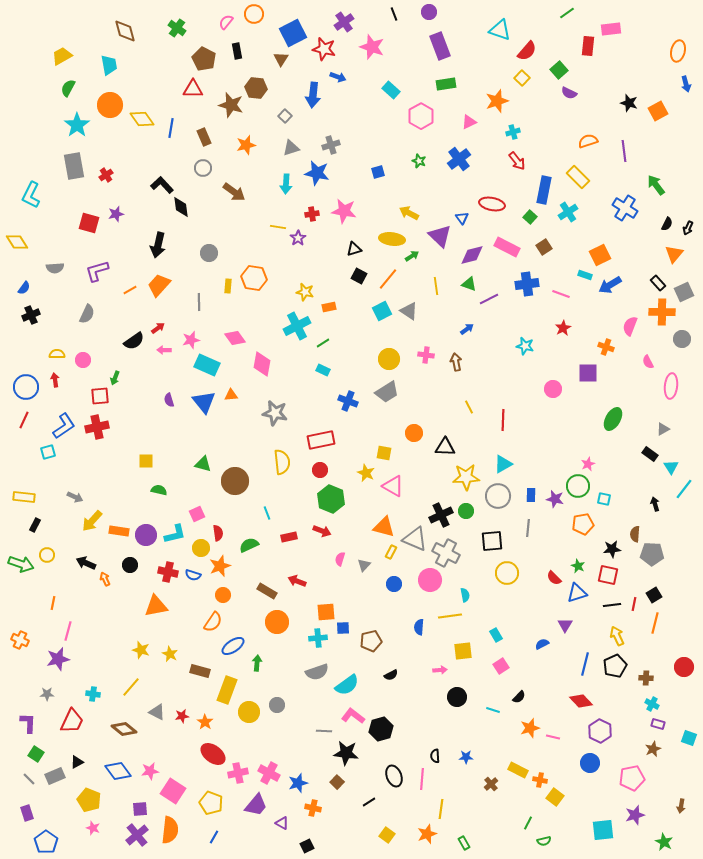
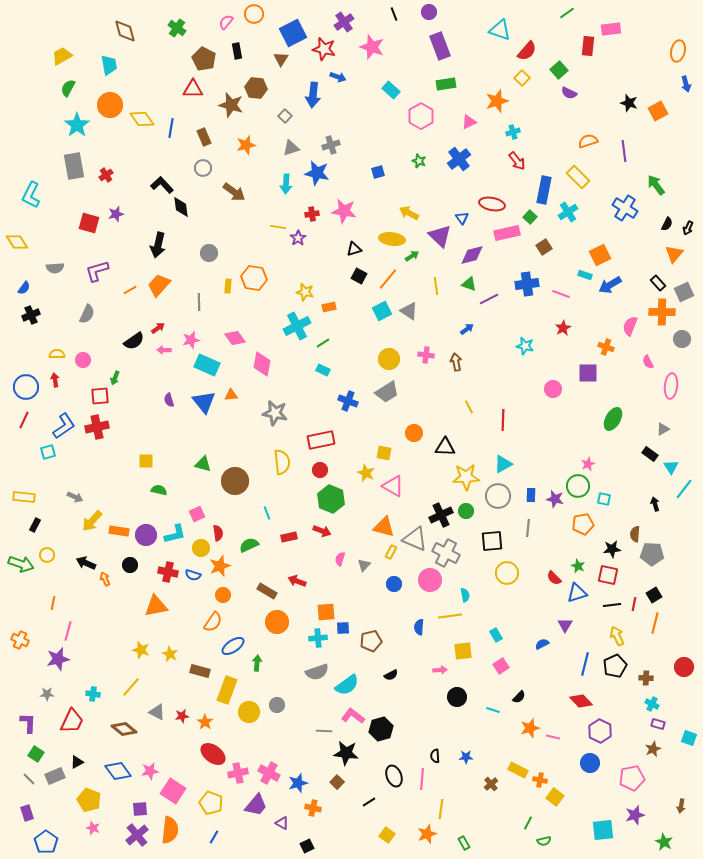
pink rectangle at (507, 247): moved 14 px up; rotated 40 degrees counterclockwise
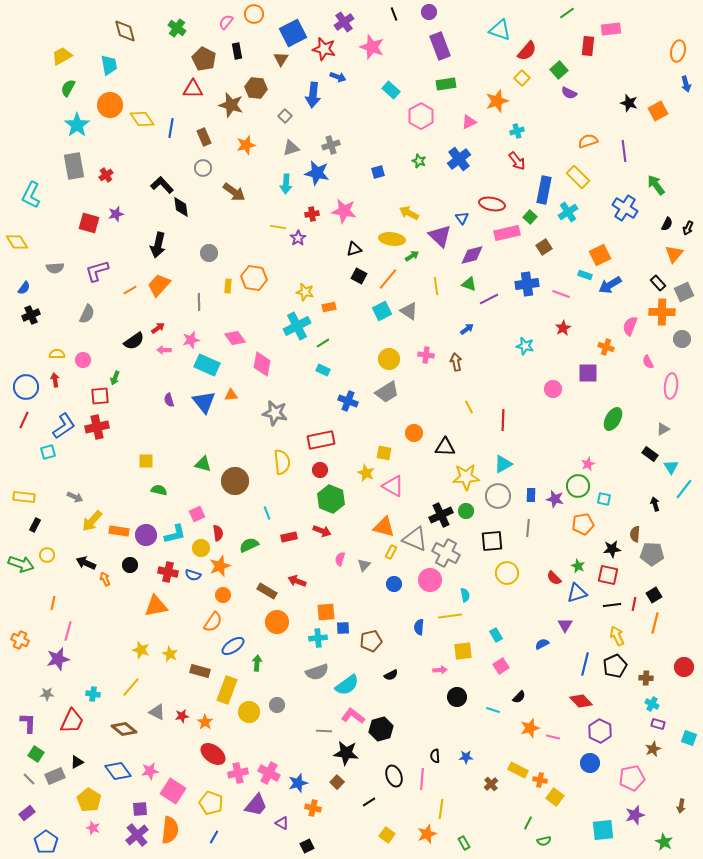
cyan cross at (513, 132): moved 4 px right, 1 px up
yellow pentagon at (89, 800): rotated 10 degrees clockwise
purple rectangle at (27, 813): rotated 70 degrees clockwise
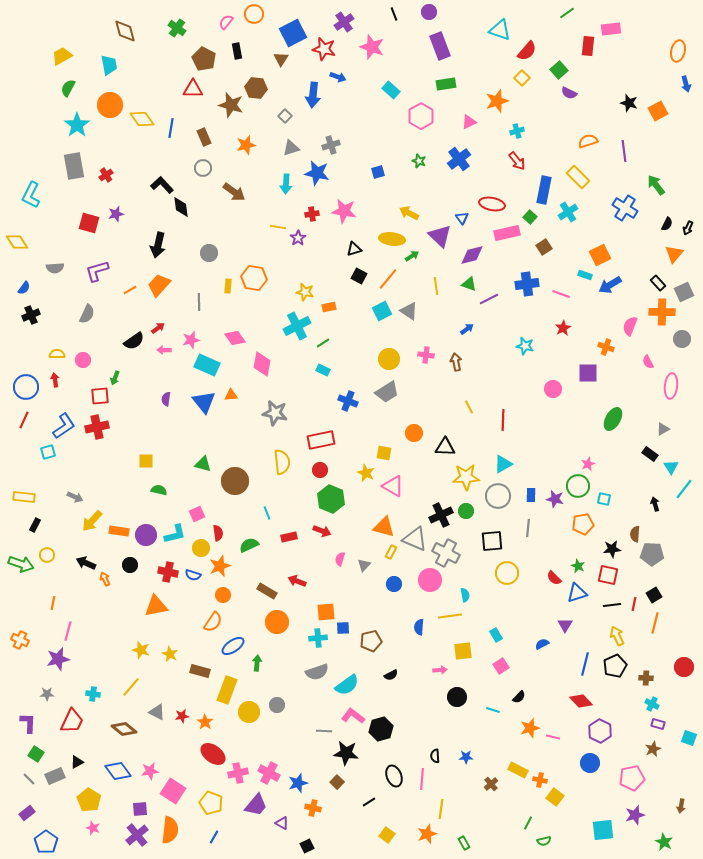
purple semicircle at (169, 400): moved 3 px left, 1 px up; rotated 24 degrees clockwise
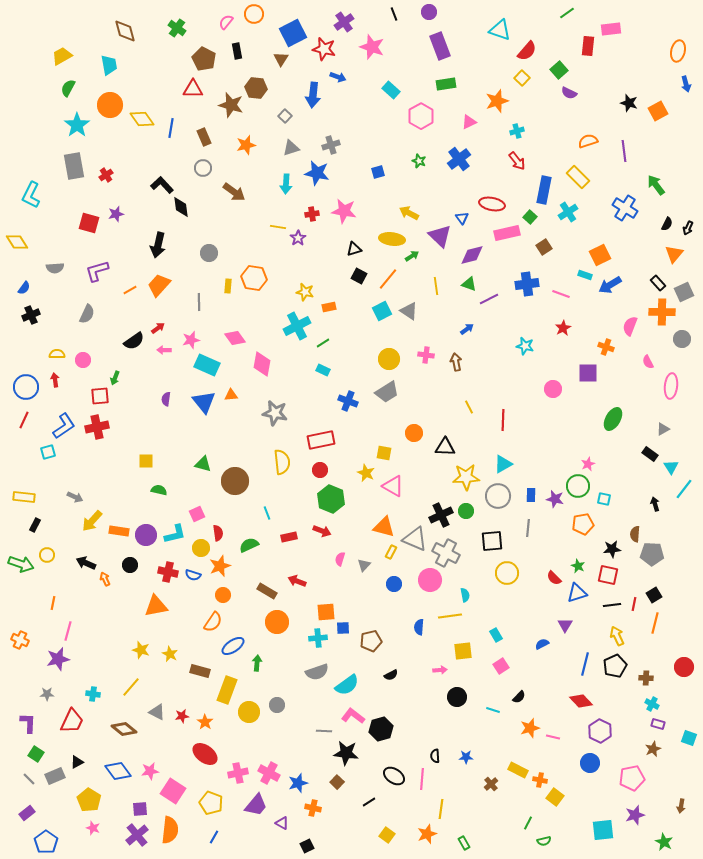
red ellipse at (213, 754): moved 8 px left
black ellipse at (394, 776): rotated 35 degrees counterclockwise
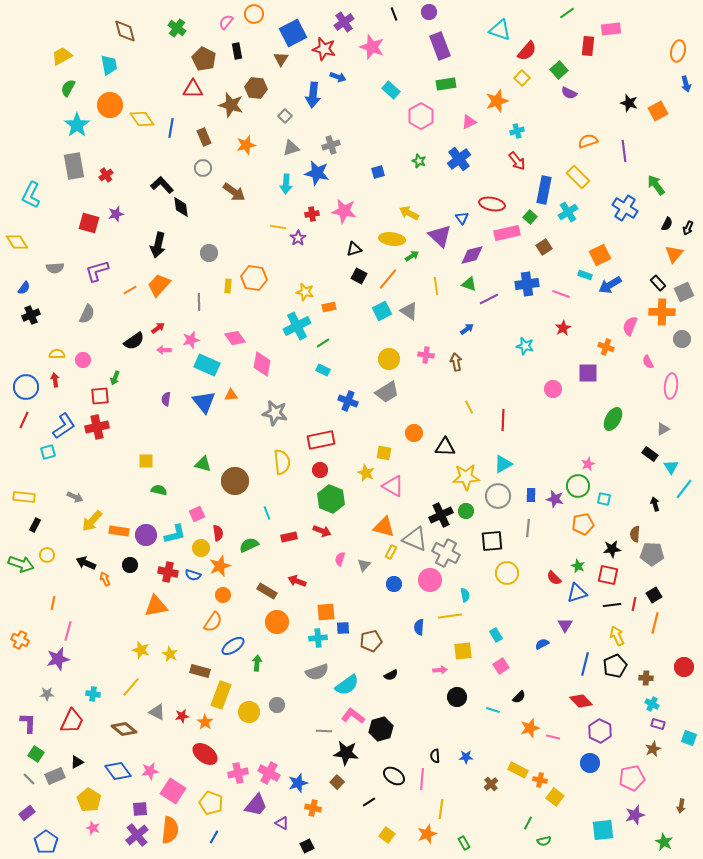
yellow rectangle at (227, 690): moved 6 px left, 5 px down
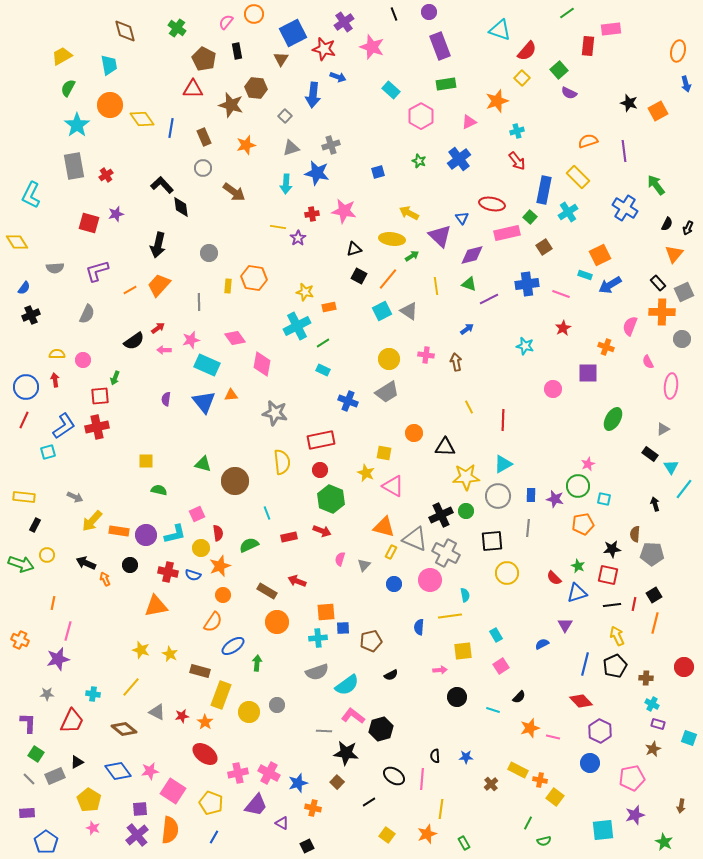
purple rectangle at (27, 813): rotated 35 degrees clockwise
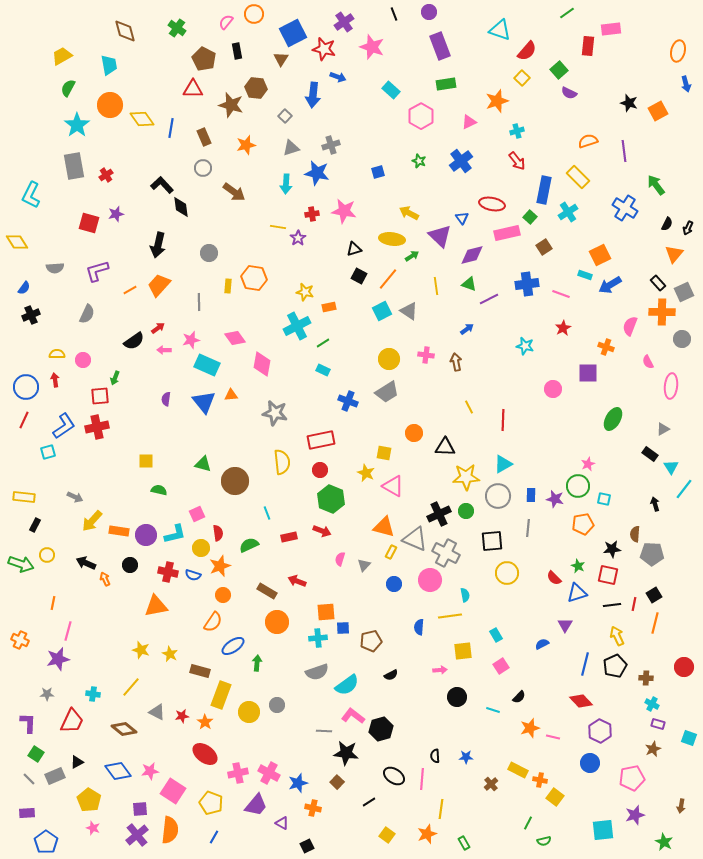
blue cross at (459, 159): moved 2 px right, 2 px down
black cross at (441, 515): moved 2 px left, 1 px up
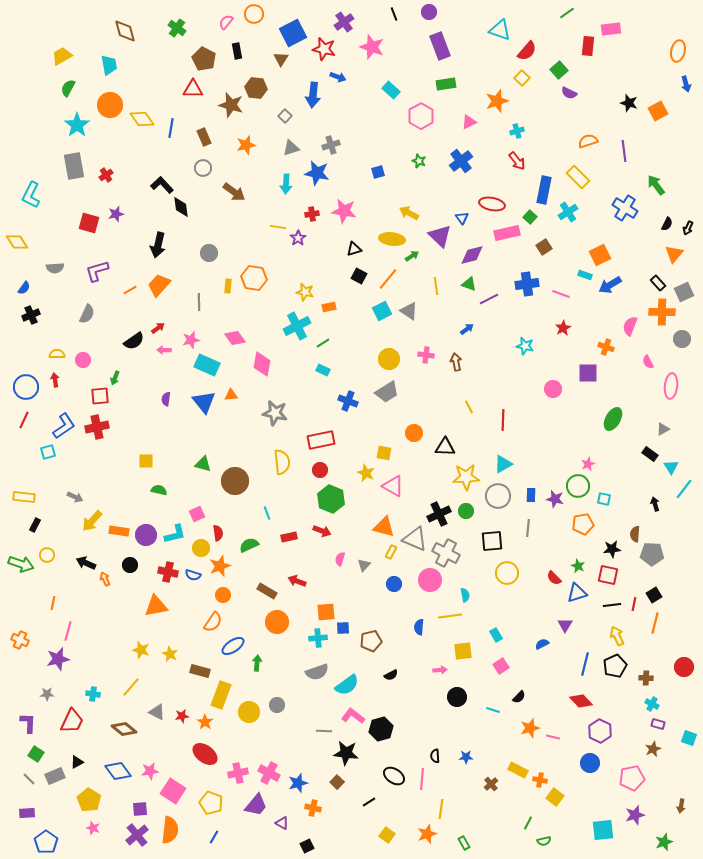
green star at (664, 842): rotated 24 degrees clockwise
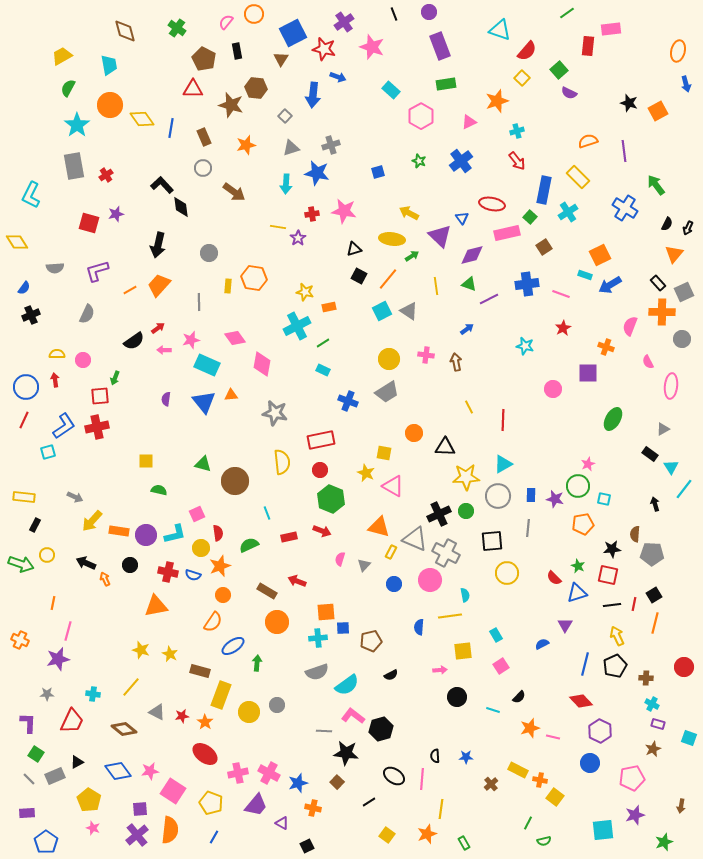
orange triangle at (384, 527): moved 5 px left
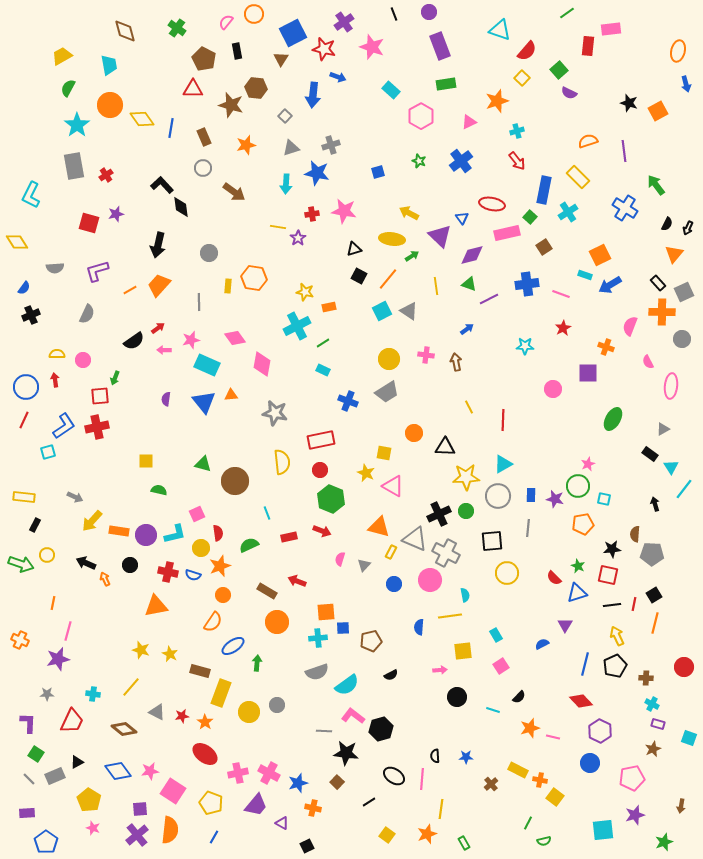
cyan star at (525, 346): rotated 12 degrees counterclockwise
yellow rectangle at (221, 695): moved 2 px up
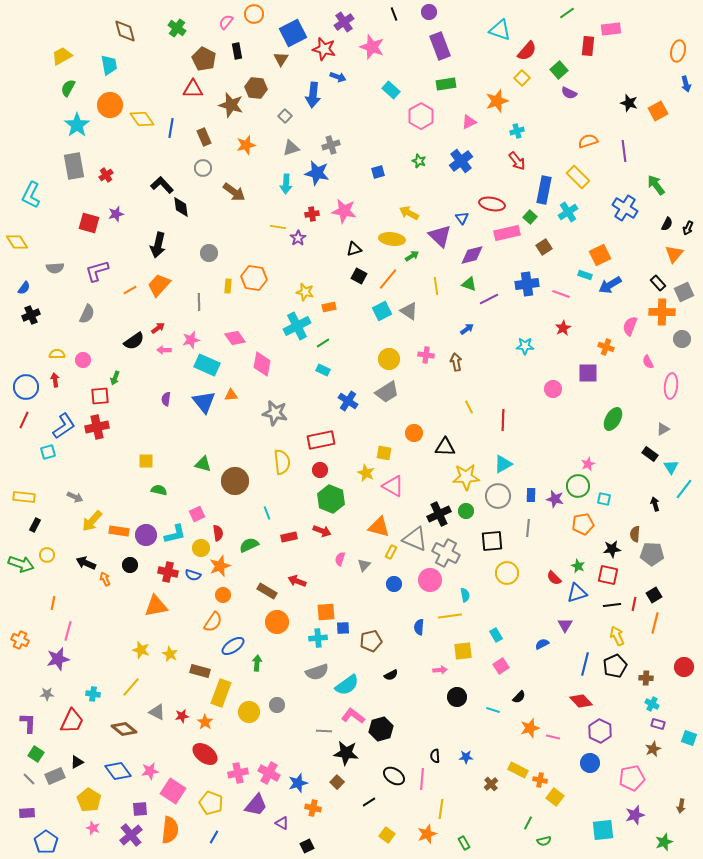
blue cross at (348, 401): rotated 12 degrees clockwise
purple cross at (137, 835): moved 6 px left
